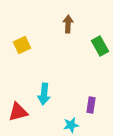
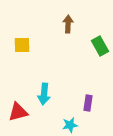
yellow square: rotated 24 degrees clockwise
purple rectangle: moved 3 px left, 2 px up
cyan star: moved 1 px left
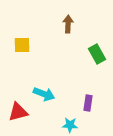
green rectangle: moved 3 px left, 8 px down
cyan arrow: rotated 75 degrees counterclockwise
cyan star: rotated 14 degrees clockwise
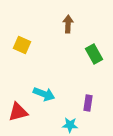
yellow square: rotated 24 degrees clockwise
green rectangle: moved 3 px left
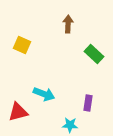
green rectangle: rotated 18 degrees counterclockwise
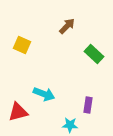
brown arrow: moved 1 px left, 2 px down; rotated 42 degrees clockwise
purple rectangle: moved 2 px down
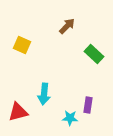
cyan arrow: rotated 75 degrees clockwise
cyan star: moved 7 px up
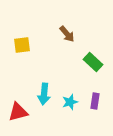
brown arrow: moved 8 px down; rotated 96 degrees clockwise
yellow square: rotated 30 degrees counterclockwise
green rectangle: moved 1 px left, 8 px down
purple rectangle: moved 7 px right, 4 px up
cyan star: moved 16 px up; rotated 21 degrees counterclockwise
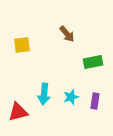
green rectangle: rotated 54 degrees counterclockwise
cyan star: moved 1 px right, 5 px up
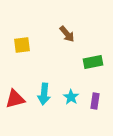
cyan star: rotated 21 degrees counterclockwise
red triangle: moved 3 px left, 13 px up
